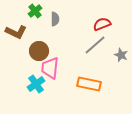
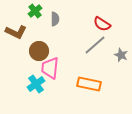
red semicircle: rotated 126 degrees counterclockwise
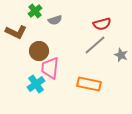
gray semicircle: moved 1 px down; rotated 72 degrees clockwise
red semicircle: rotated 48 degrees counterclockwise
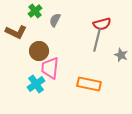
gray semicircle: rotated 136 degrees clockwise
gray line: moved 2 px right, 5 px up; rotated 35 degrees counterclockwise
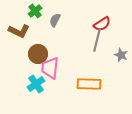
red semicircle: rotated 18 degrees counterclockwise
brown L-shape: moved 3 px right, 1 px up
brown circle: moved 1 px left, 3 px down
orange rectangle: rotated 10 degrees counterclockwise
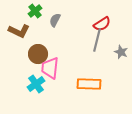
gray star: moved 3 px up
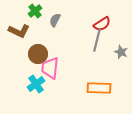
orange rectangle: moved 10 px right, 4 px down
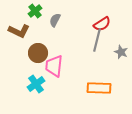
brown circle: moved 1 px up
pink trapezoid: moved 4 px right, 2 px up
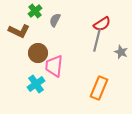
orange rectangle: rotated 70 degrees counterclockwise
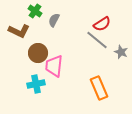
green cross: rotated 16 degrees counterclockwise
gray semicircle: moved 1 px left
gray line: rotated 65 degrees counterclockwise
cyan cross: rotated 24 degrees clockwise
orange rectangle: rotated 45 degrees counterclockwise
